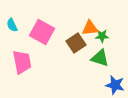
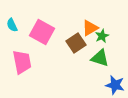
orange triangle: rotated 24 degrees counterclockwise
green star: rotated 24 degrees counterclockwise
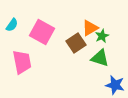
cyan semicircle: rotated 120 degrees counterclockwise
